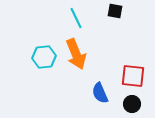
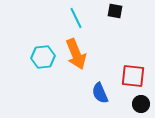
cyan hexagon: moved 1 px left
black circle: moved 9 px right
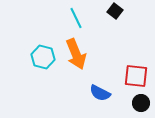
black square: rotated 28 degrees clockwise
cyan hexagon: rotated 20 degrees clockwise
red square: moved 3 px right
blue semicircle: rotated 40 degrees counterclockwise
black circle: moved 1 px up
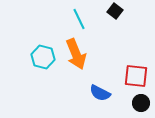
cyan line: moved 3 px right, 1 px down
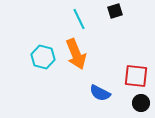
black square: rotated 35 degrees clockwise
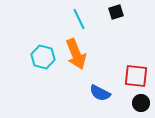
black square: moved 1 px right, 1 px down
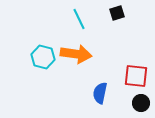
black square: moved 1 px right, 1 px down
orange arrow: rotated 60 degrees counterclockwise
blue semicircle: rotated 75 degrees clockwise
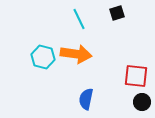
blue semicircle: moved 14 px left, 6 px down
black circle: moved 1 px right, 1 px up
